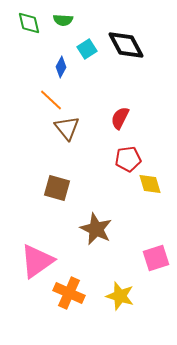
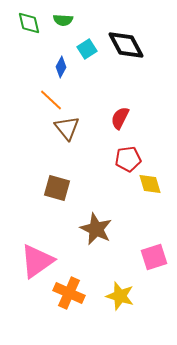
pink square: moved 2 px left, 1 px up
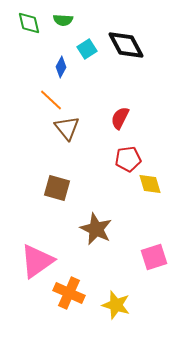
yellow star: moved 4 px left, 9 px down
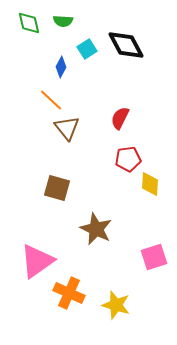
green semicircle: moved 1 px down
yellow diamond: rotated 20 degrees clockwise
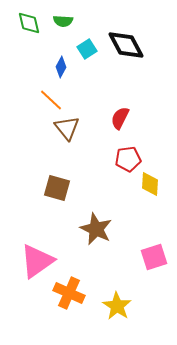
yellow star: moved 1 px right, 1 px down; rotated 16 degrees clockwise
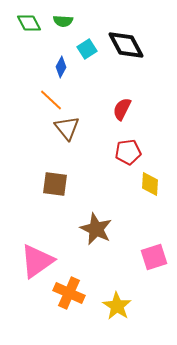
green diamond: rotated 15 degrees counterclockwise
red semicircle: moved 2 px right, 9 px up
red pentagon: moved 7 px up
brown square: moved 2 px left, 4 px up; rotated 8 degrees counterclockwise
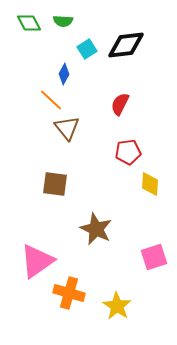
black diamond: rotated 69 degrees counterclockwise
blue diamond: moved 3 px right, 7 px down
red semicircle: moved 2 px left, 5 px up
orange cross: rotated 8 degrees counterclockwise
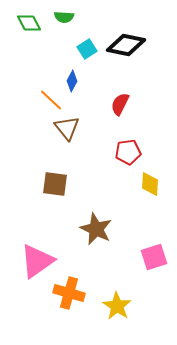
green semicircle: moved 1 px right, 4 px up
black diamond: rotated 18 degrees clockwise
blue diamond: moved 8 px right, 7 px down
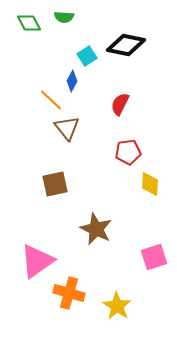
cyan square: moved 7 px down
brown square: rotated 20 degrees counterclockwise
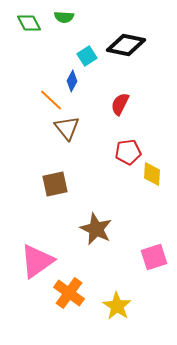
yellow diamond: moved 2 px right, 10 px up
orange cross: rotated 20 degrees clockwise
